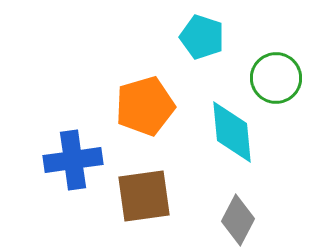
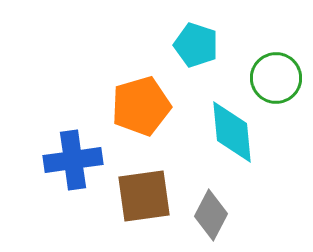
cyan pentagon: moved 6 px left, 8 px down
orange pentagon: moved 4 px left
gray diamond: moved 27 px left, 5 px up
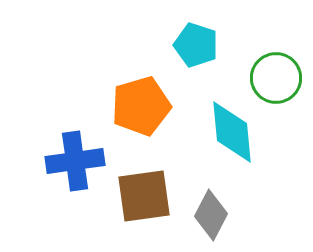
blue cross: moved 2 px right, 1 px down
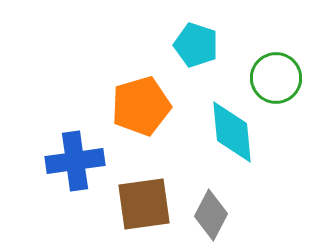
brown square: moved 8 px down
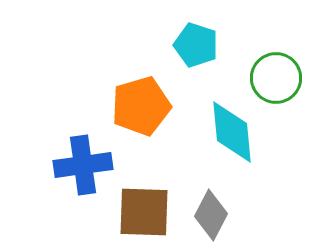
blue cross: moved 8 px right, 4 px down
brown square: moved 8 px down; rotated 10 degrees clockwise
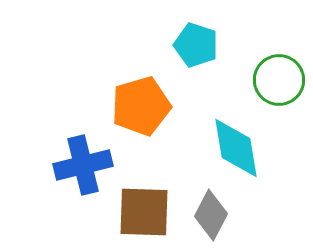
green circle: moved 3 px right, 2 px down
cyan diamond: moved 4 px right, 16 px down; rotated 4 degrees counterclockwise
blue cross: rotated 6 degrees counterclockwise
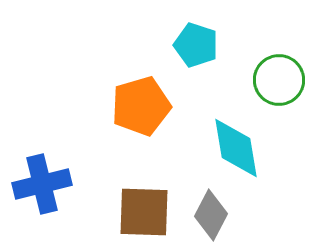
blue cross: moved 41 px left, 19 px down
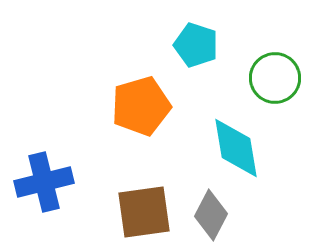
green circle: moved 4 px left, 2 px up
blue cross: moved 2 px right, 2 px up
brown square: rotated 10 degrees counterclockwise
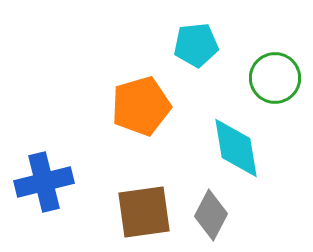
cyan pentagon: rotated 24 degrees counterclockwise
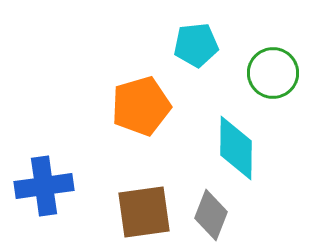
green circle: moved 2 px left, 5 px up
cyan diamond: rotated 10 degrees clockwise
blue cross: moved 4 px down; rotated 6 degrees clockwise
gray diamond: rotated 6 degrees counterclockwise
